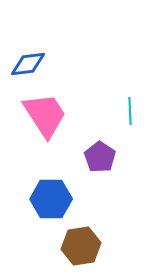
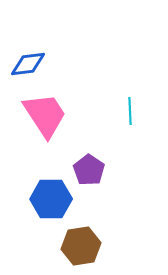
purple pentagon: moved 11 px left, 13 px down
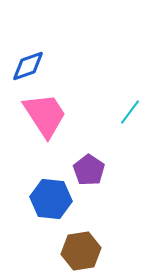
blue diamond: moved 2 px down; rotated 12 degrees counterclockwise
cyan line: moved 1 px down; rotated 40 degrees clockwise
blue hexagon: rotated 6 degrees clockwise
brown hexagon: moved 5 px down
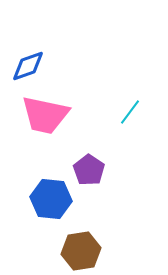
pink trapezoid: rotated 135 degrees clockwise
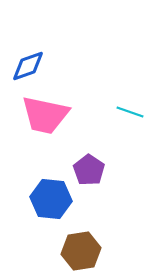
cyan line: rotated 72 degrees clockwise
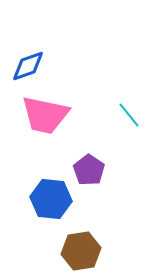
cyan line: moved 1 px left, 3 px down; rotated 32 degrees clockwise
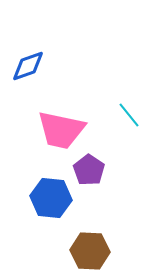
pink trapezoid: moved 16 px right, 15 px down
blue hexagon: moved 1 px up
brown hexagon: moved 9 px right; rotated 12 degrees clockwise
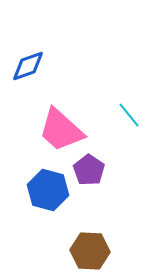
pink trapezoid: rotated 30 degrees clockwise
blue hexagon: moved 3 px left, 8 px up; rotated 9 degrees clockwise
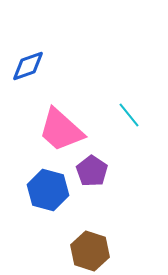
purple pentagon: moved 3 px right, 1 px down
brown hexagon: rotated 15 degrees clockwise
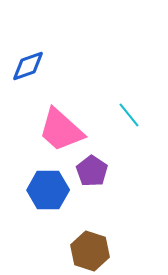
blue hexagon: rotated 15 degrees counterclockwise
